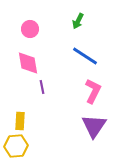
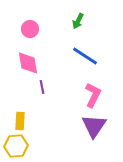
pink L-shape: moved 4 px down
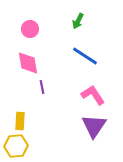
pink L-shape: rotated 60 degrees counterclockwise
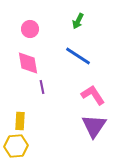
blue line: moved 7 px left
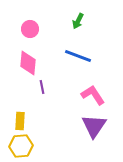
blue line: rotated 12 degrees counterclockwise
pink diamond: rotated 15 degrees clockwise
yellow hexagon: moved 5 px right
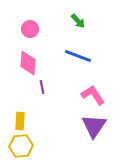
green arrow: rotated 70 degrees counterclockwise
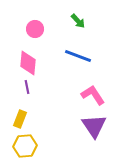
pink circle: moved 5 px right
purple line: moved 15 px left
yellow rectangle: moved 2 px up; rotated 18 degrees clockwise
purple triangle: rotated 8 degrees counterclockwise
yellow hexagon: moved 4 px right
